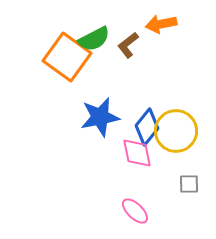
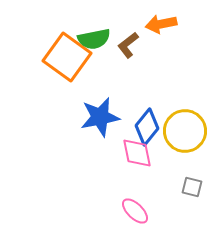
green semicircle: rotated 16 degrees clockwise
yellow circle: moved 9 px right
gray square: moved 3 px right, 3 px down; rotated 15 degrees clockwise
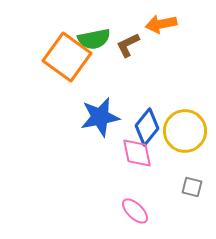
brown L-shape: rotated 12 degrees clockwise
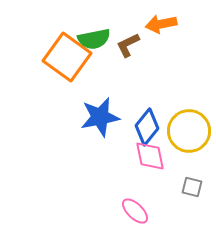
yellow circle: moved 4 px right
pink diamond: moved 13 px right, 3 px down
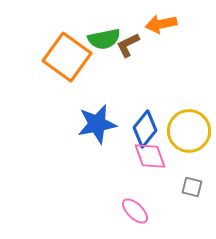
green semicircle: moved 10 px right
blue star: moved 3 px left, 7 px down
blue diamond: moved 2 px left, 2 px down
pink diamond: rotated 8 degrees counterclockwise
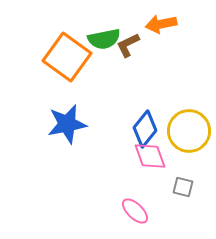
blue star: moved 30 px left
gray square: moved 9 px left
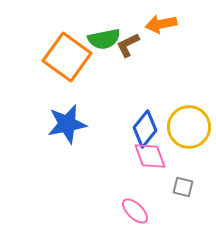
yellow circle: moved 4 px up
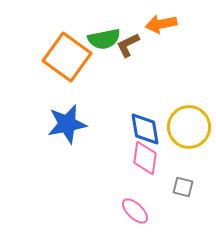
blue diamond: rotated 48 degrees counterclockwise
pink diamond: moved 5 px left, 2 px down; rotated 28 degrees clockwise
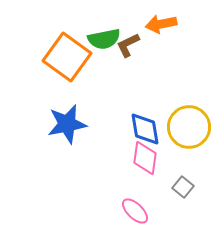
gray square: rotated 25 degrees clockwise
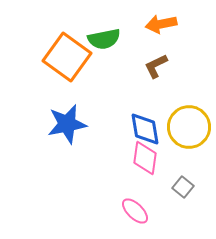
brown L-shape: moved 28 px right, 21 px down
